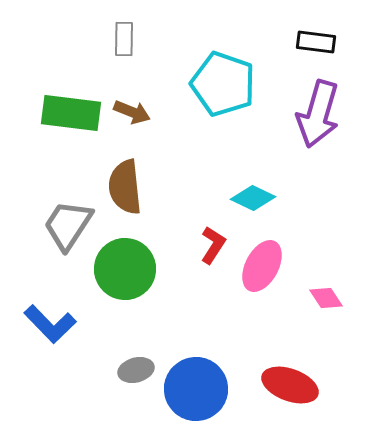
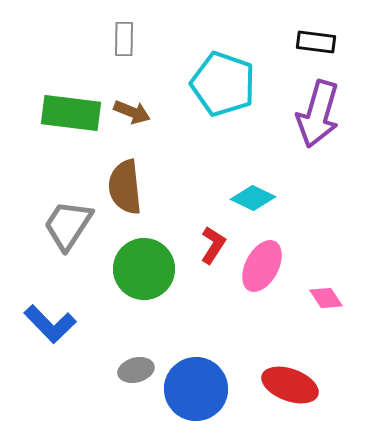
green circle: moved 19 px right
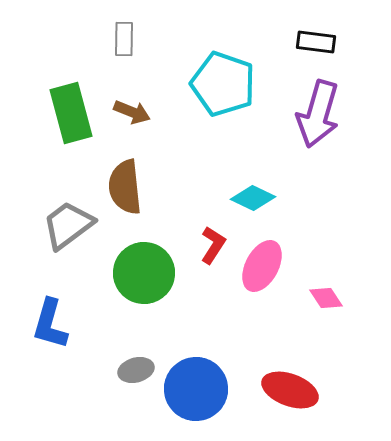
green rectangle: rotated 68 degrees clockwise
gray trapezoid: rotated 20 degrees clockwise
green circle: moved 4 px down
blue L-shape: rotated 60 degrees clockwise
red ellipse: moved 5 px down
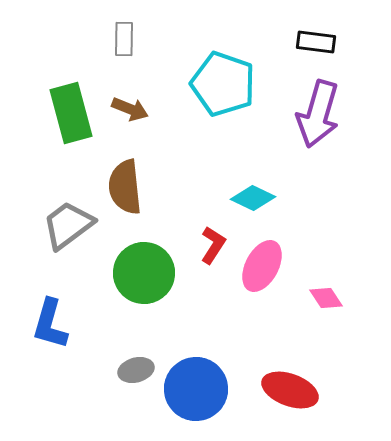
brown arrow: moved 2 px left, 3 px up
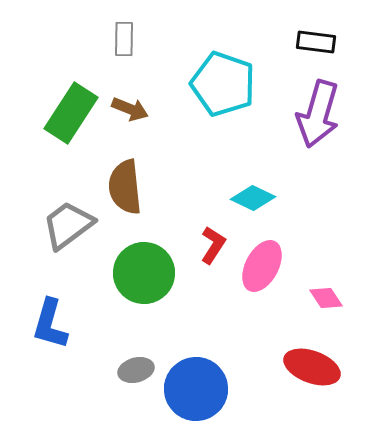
green rectangle: rotated 48 degrees clockwise
red ellipse: moved 22 px right, 23 px up
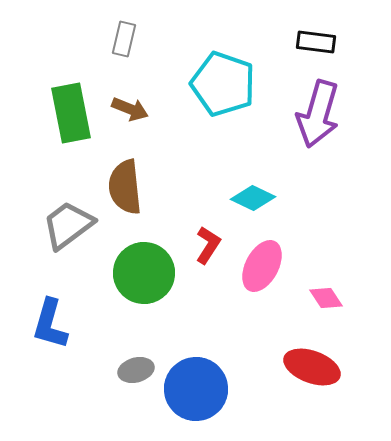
gray rectangle: rotated 12 degrees clockwise
green rectangle: rotated 44 degrees counterclockwise
red L-shape: moved 5 px left
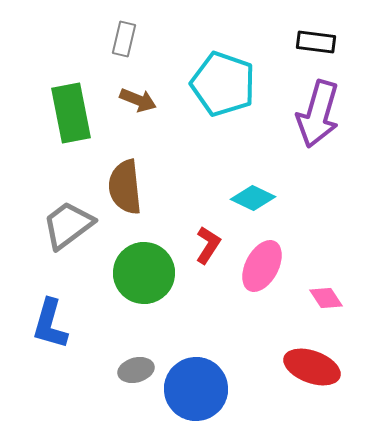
brown arrow: moved 8 px right, 9 px up
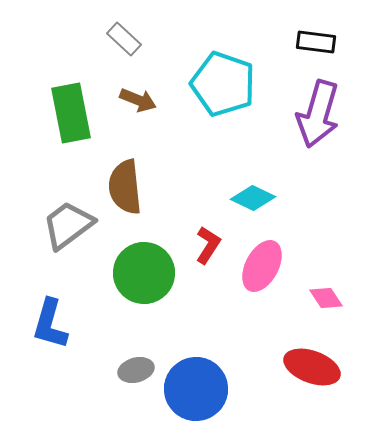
gray rectangle: rotated 60 degrees counterclockwise
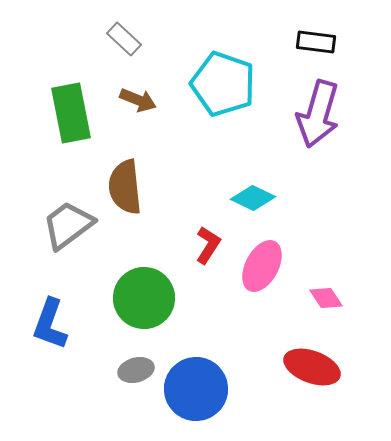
green circle: moved 25 px down
blue L-shape: rotated 4 degrees clockwise
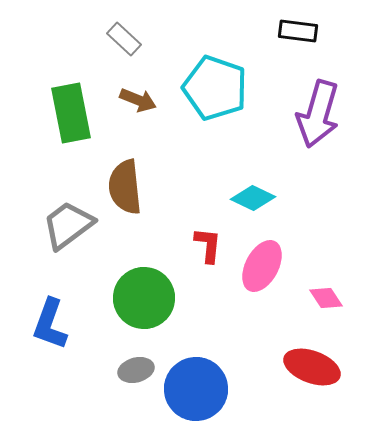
black rectangle: moved 18 px left, 11 px up
cyan pentagon: moved 8 px left, 4 px down
red L-shape: rotated 27 degrees counterclockwise
